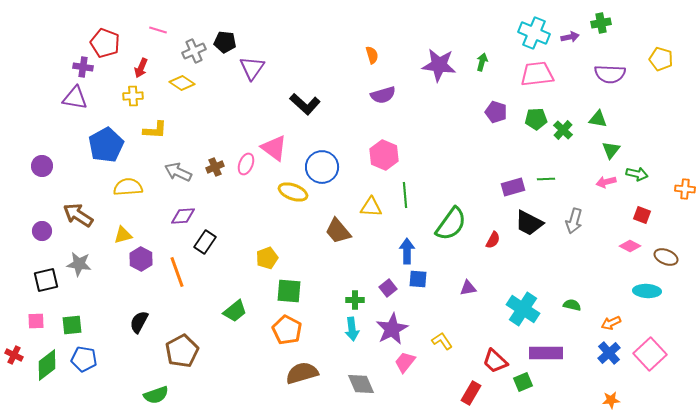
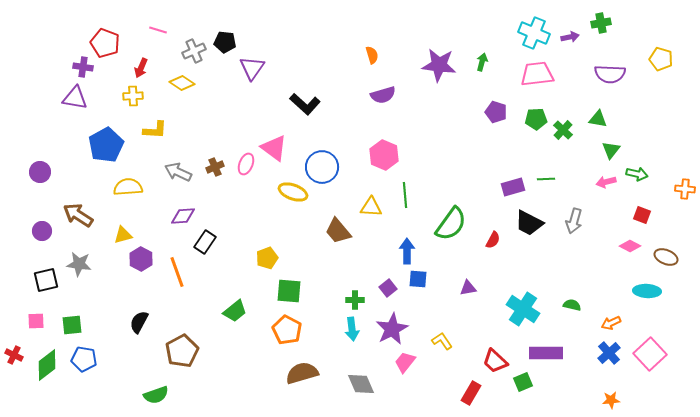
purple circle at (42, 166): moved 2 px left, 6 px down
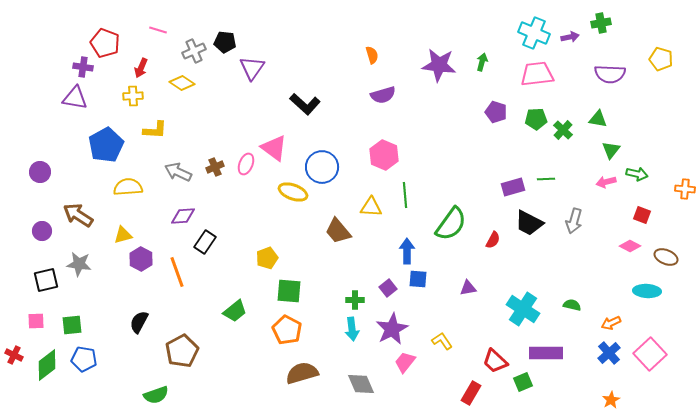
orange star at (611, 400): rotated 24 degrees counterclockwise
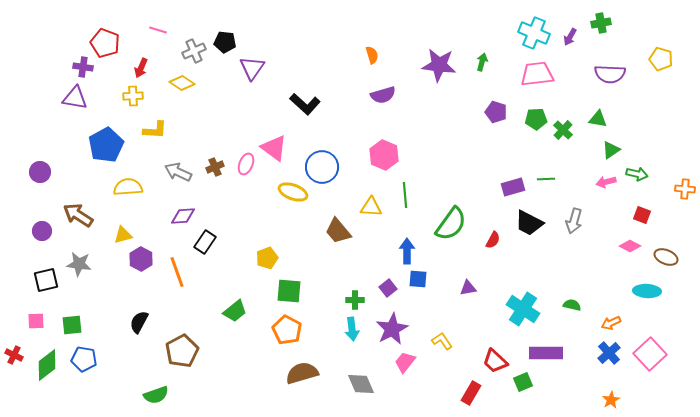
purple arrow at (570, 37): rotated 132 degrees clockwise
green triangle at (611, 150): rotated 18 degrees clockwise
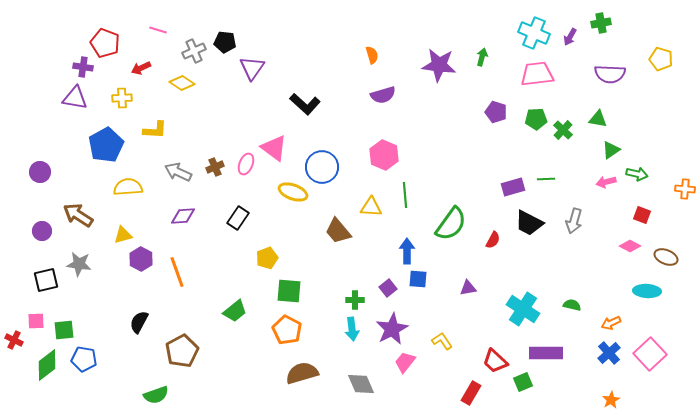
green arrow at (482, 62): moved 5 px up
red arrow at (141, 68): rotated 42 degrees clockwise
yellow cross at (133, 96): moved 11 px left, 2 px down
black rectangle at (205, 242): moved 33 px right, 24 px up
green square at (72, 325): moved 8 px left, 5 px down
red cross at (14, 355): moved 15 px up
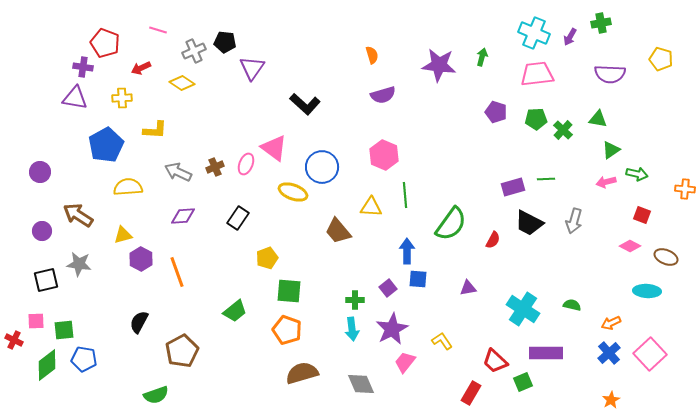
orange pentagon at (287, 330): rotated 8 degrees counterclockwise
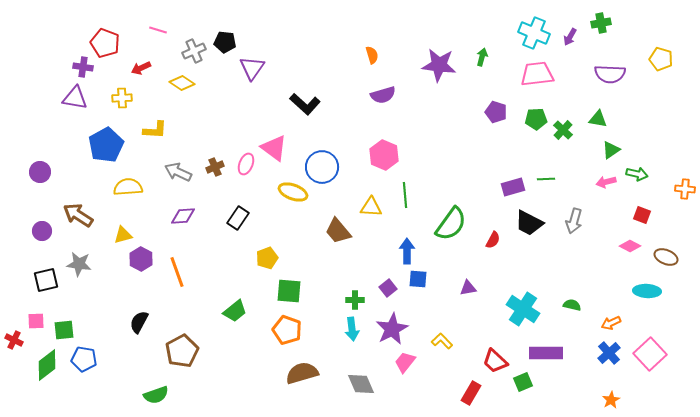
yellow L-shape at (442, 341): rotated 10 degrees counterclockwise
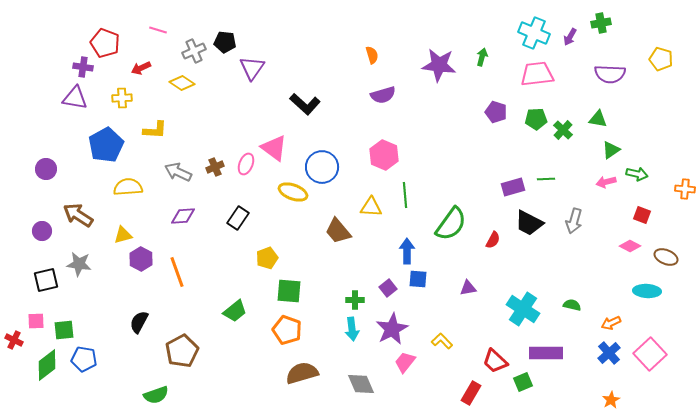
purple circle at (40, 172): moved 6 px right, 3 px up
